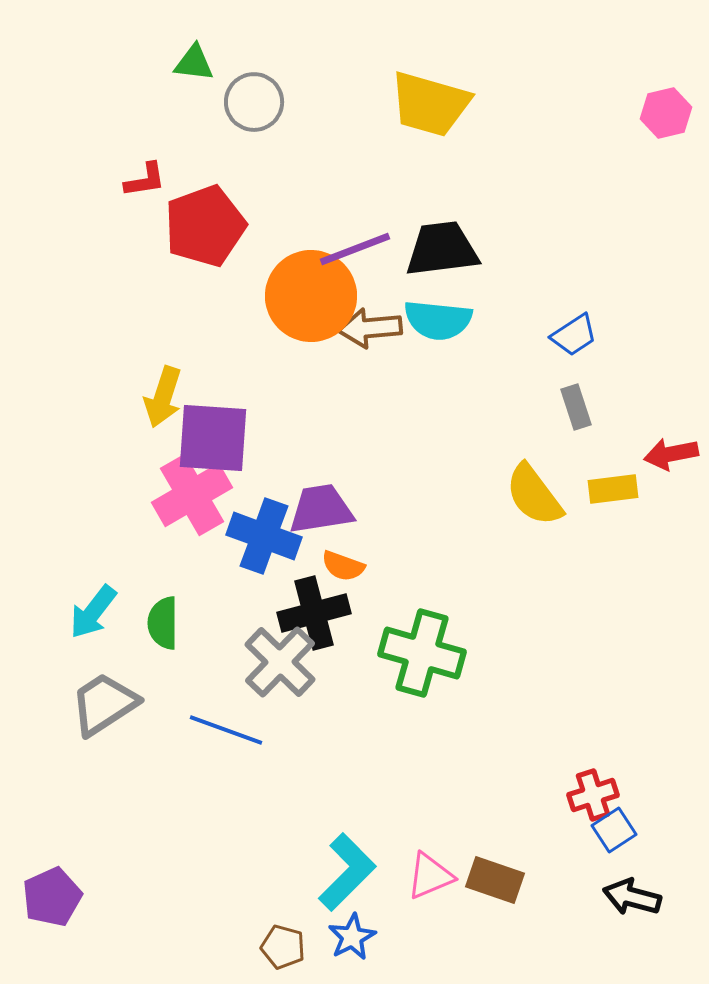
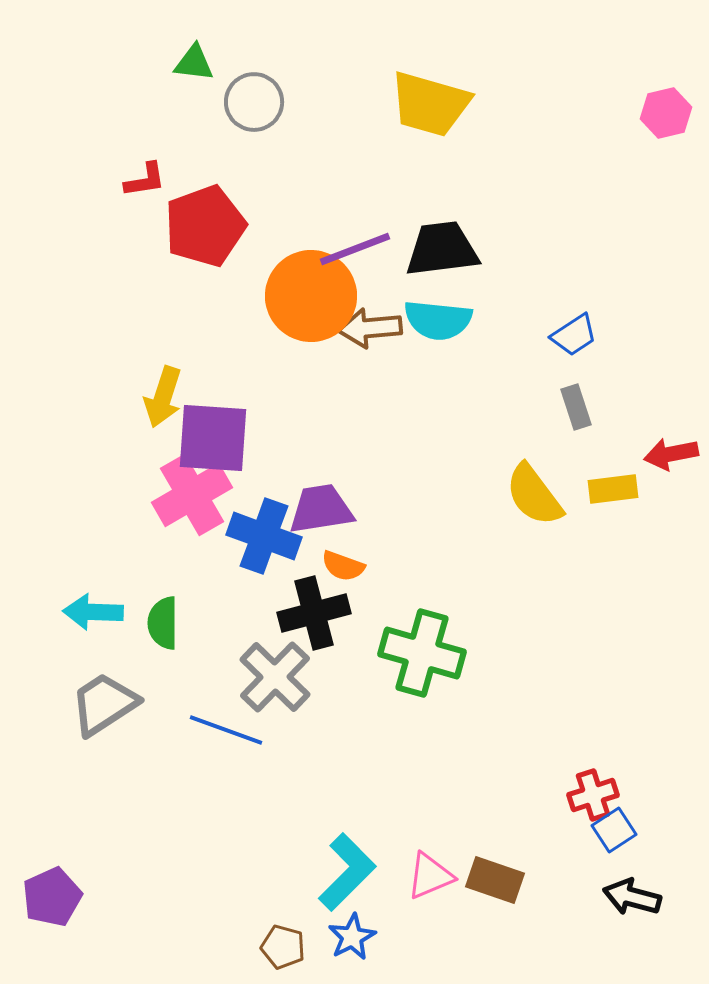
cyan arrow: rotated 54 degrees clockwise
gray cross: moved 5 px left, 15 px down
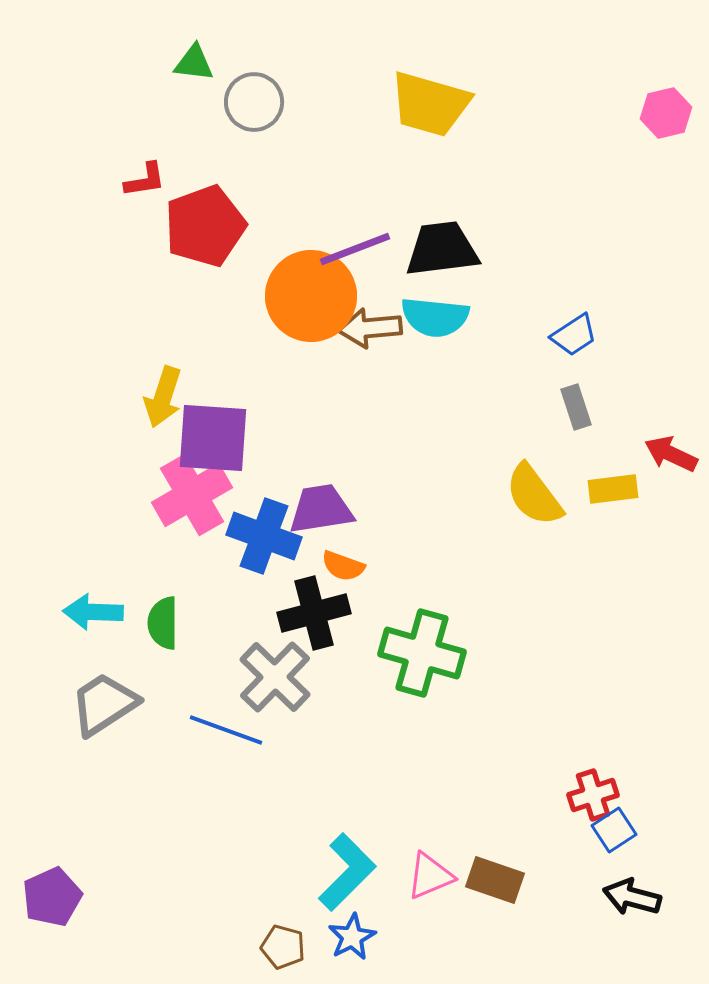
cyan semicircle: moved 3 px left, 3 px up
red arrow: rotated 36 degrees clockwise
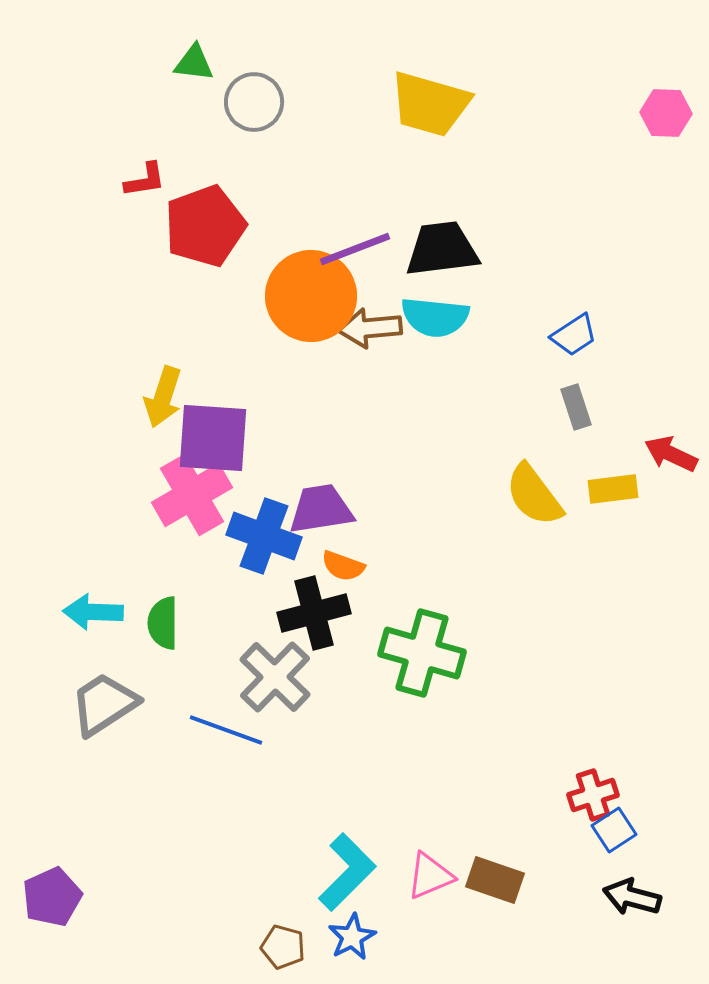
pink hexagon: rotated 15 degrees clockwise
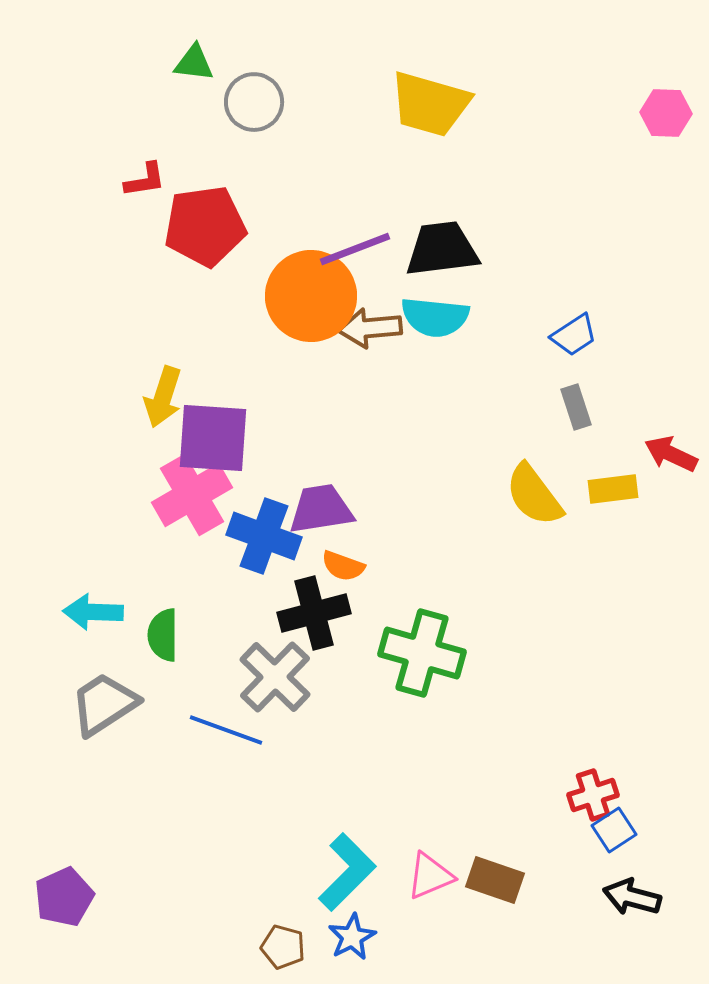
red pentagon: rotated 12 degrees clockwise
green semicircle: moved 12 px down
purple pentagon: moved 12 px right
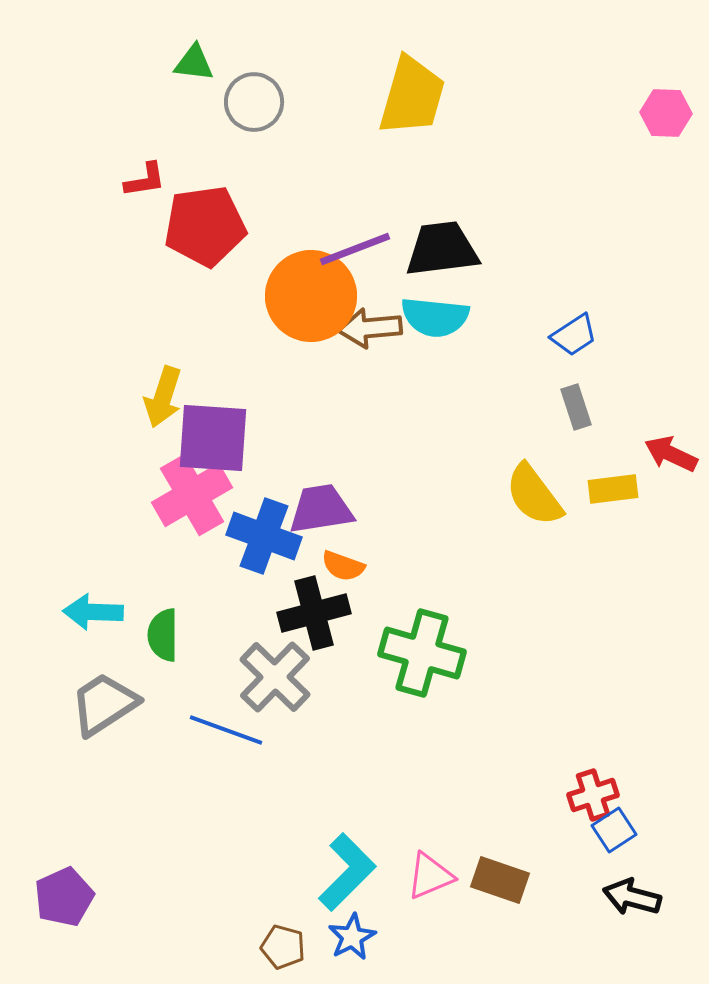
yellow trapezoid: moved 18 px left, 8 px up; rotated 90 degrees counterclockwise
brown rectangle: moved 5 px right
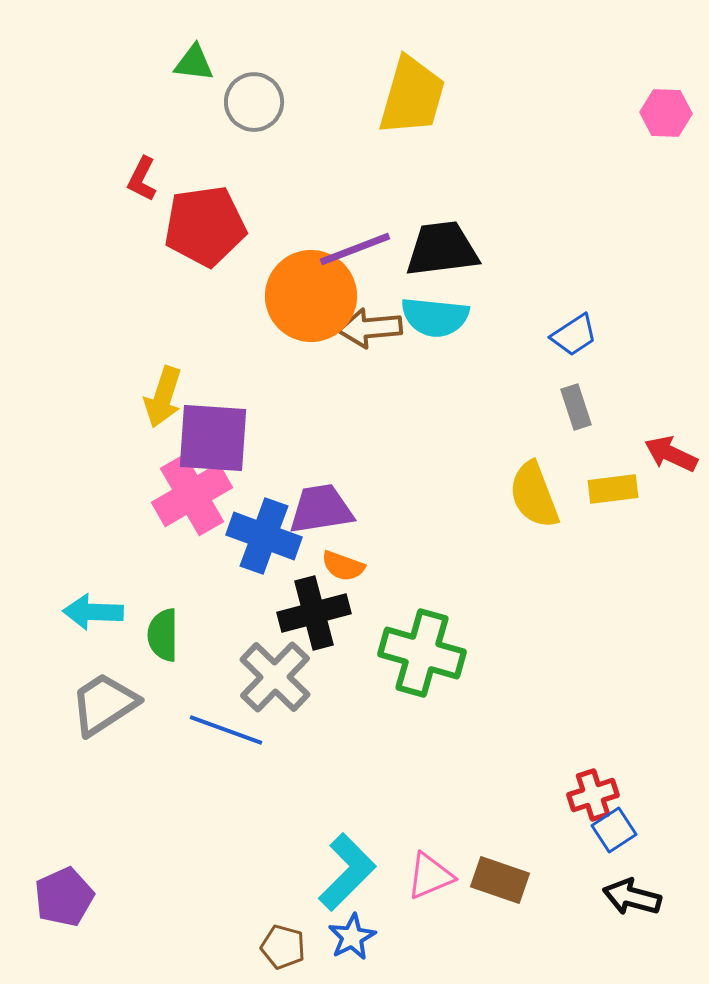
red L-shape: moved 3 px left, 1 px up; rotated 126 degrees clockwise
yellow semicircle: rotated 16 degrees clockwise
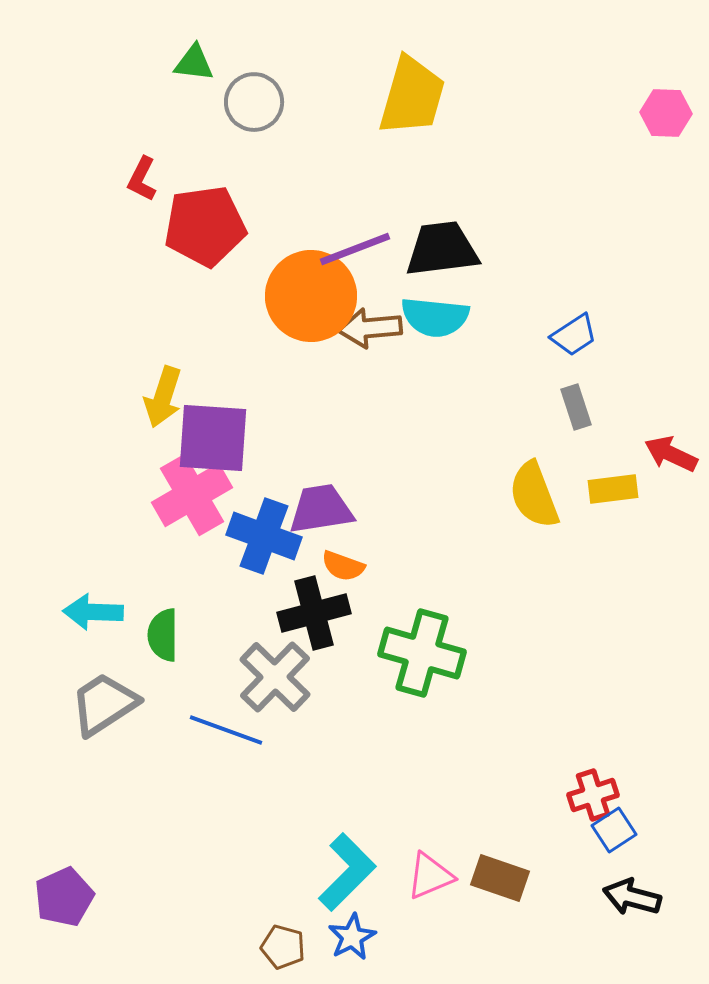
brown rectangle: moved 2 px up
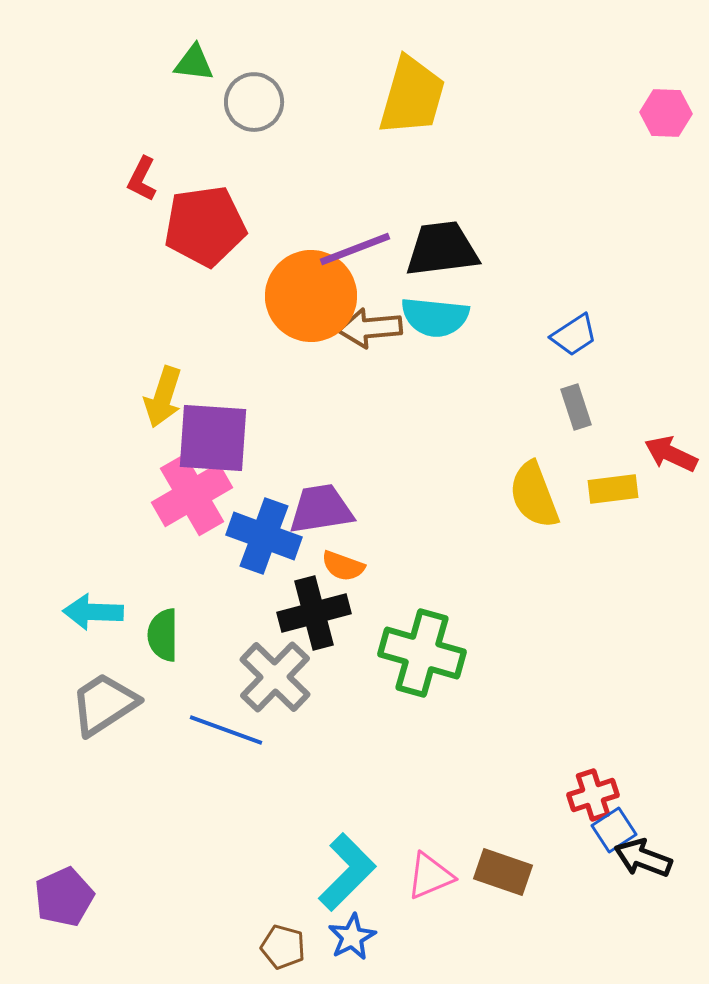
brown rectangle: moved 3 px right, 6 px up
black arrow: moved 11 px right, 39 px up; rotated 6 degrees clockwise
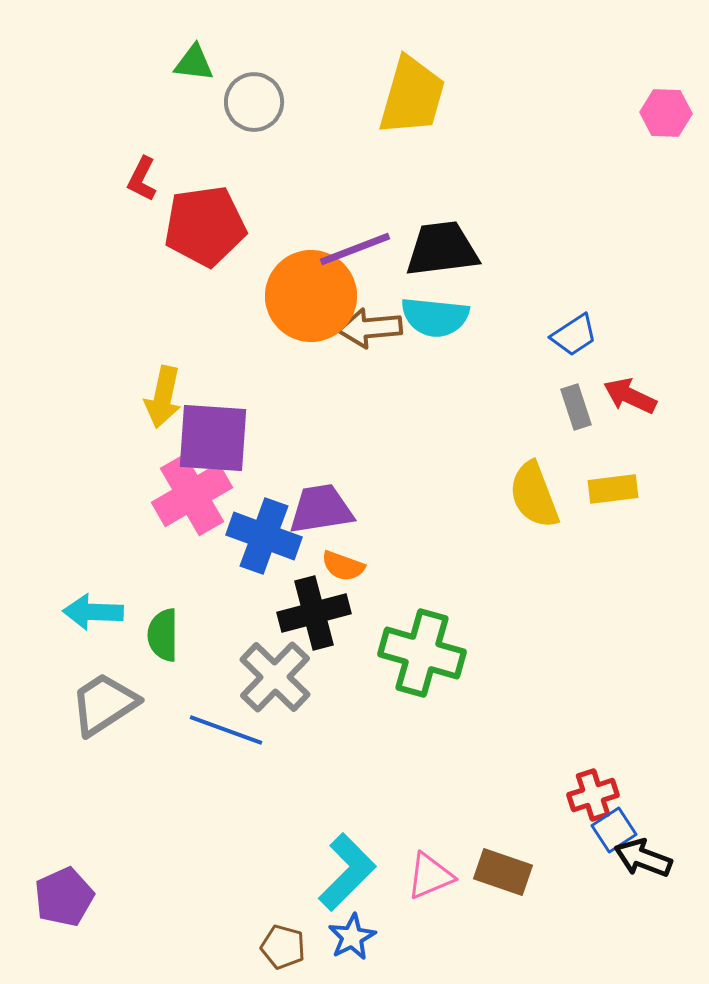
yellow arrow: rotated 6 degrees counterclockwise
red arrow: moved 41 px left, 58 px up
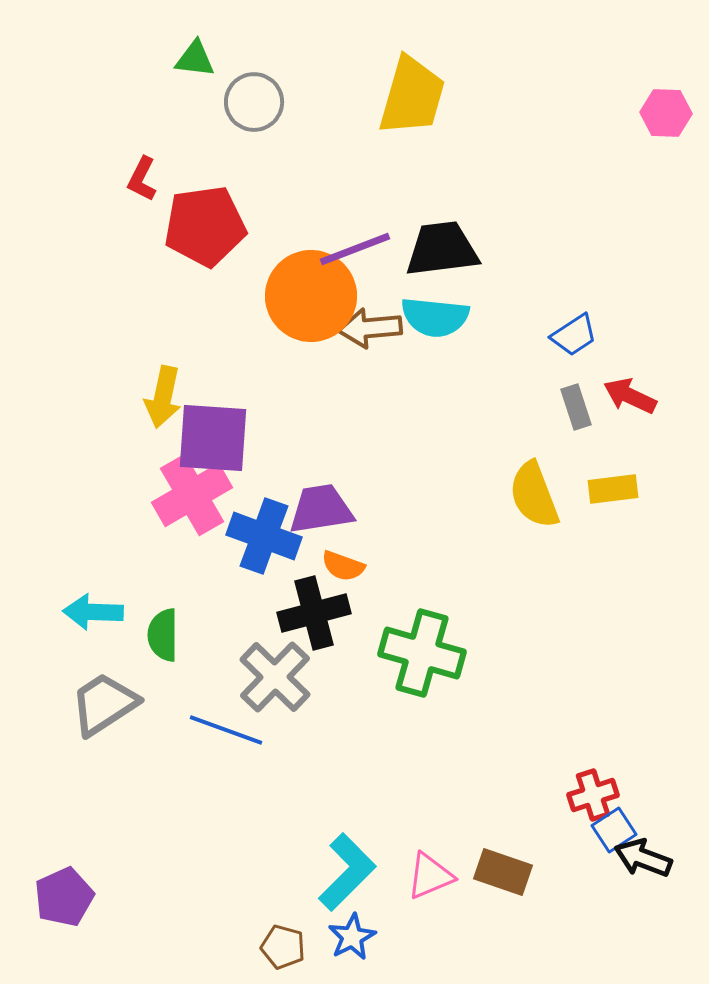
green triangle: moved 1 px right, 4 px up
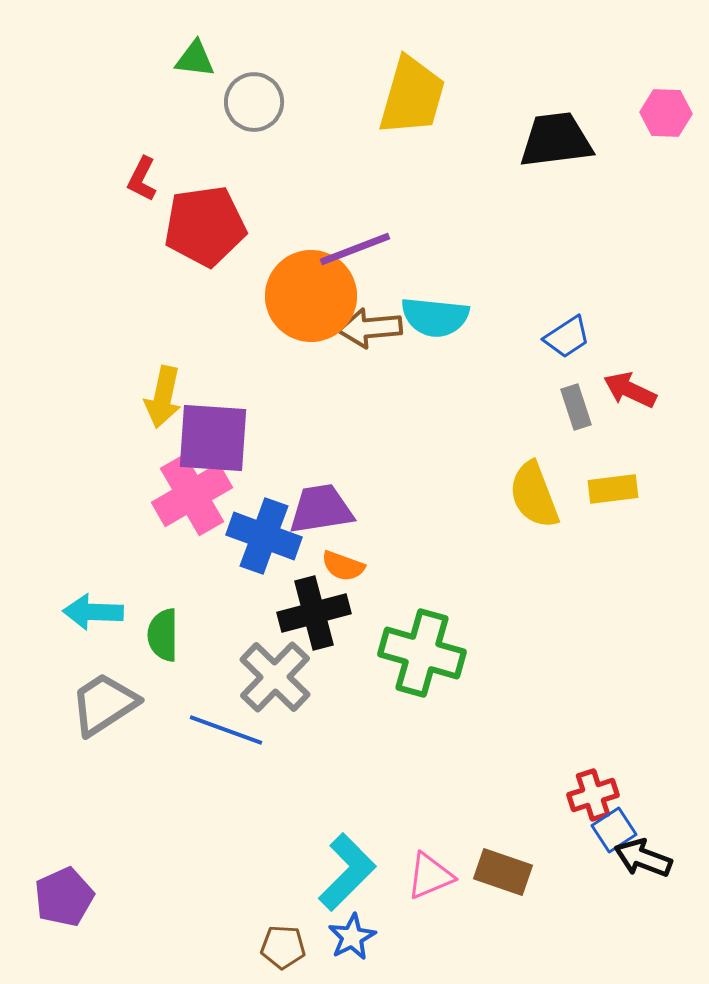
black trapezoid: moved 114 px right, 109 px up
blue trapezoid: moved 7 px left, 2 px down
red arrow: moved 6 px up
brown pentagon: rotated 12 degrees counterclockwise
